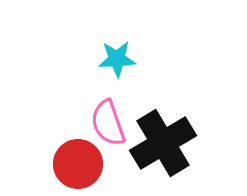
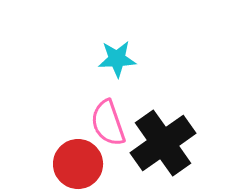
black cross: rotated 4 degrees counterclockwise
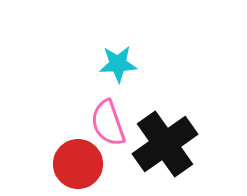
cyan star: moved 1 px right, 5 px down
black cross: moved 2 px right, 1 px down
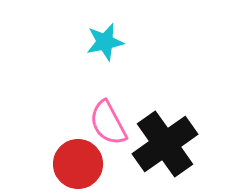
cyan star: moved 13 px left, 22 px up; rotated 9 degrees counterclockwise
pink semicircle: rotated 9 degrees counterclockwise
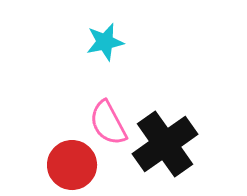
red circle: moved 6 px left, 1 px down
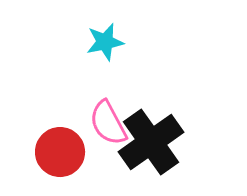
black cross: moved 14 px left, 2 px up
red circle: moved 12 px left, 13 px up
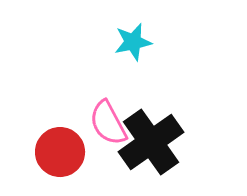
cyan star: moved 28 px right
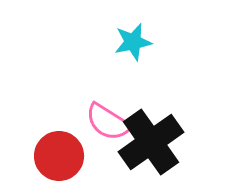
pink semicircle: moved 1 px up; rotated 30 degrees counterclockwise
red circle: moved 1 px left, 4 px down
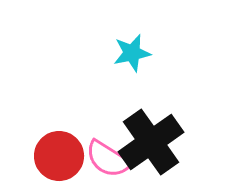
cyan star: moved 1 px left, 11 px down
pink semicircle: moved 37 px down
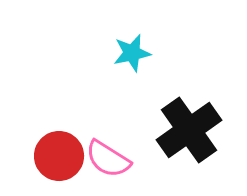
black cross: moved 38 px right, 12 px up
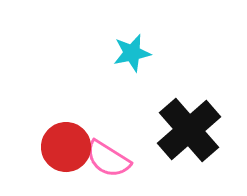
black cross: rotated 6 degrees counterclockwise
red circle: moved 7 px right, 9 px up
